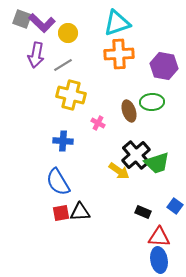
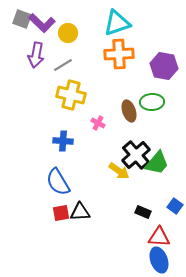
green trapezoid: rotated 32 degrees counterclockwise
blue ellipse: rotated 10 degrees counterclockwise
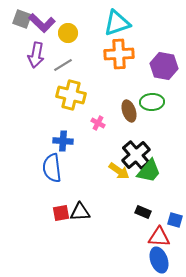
green trapezoid: moved 8 px left, 8 px down
blue semicircle: moved 6 px left, 14 px up; rotated 24 degrees clockwise
blue square: moved 14 px down; rotated 21 degrees counterclockwise
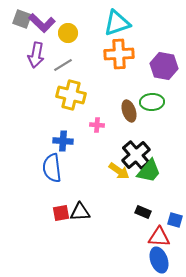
pink cross: moved 1 px left, 2 px down; rotated 24 degrees counterclockwise
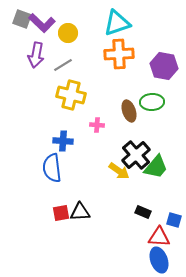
green trapezoid: moved 7 px right, 4 px up
blue square: moved 1 px left
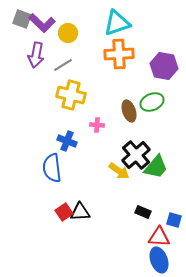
green ellipse: rotated 20 degrees counterclockwise
blue cross: moved 4 px right; rotated 18 degrees clockwise
red square: moved 3 px right, 1 px up; rotated 24 degrees counterclockwise
